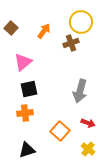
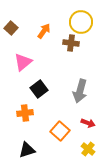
brown cross: rotated 28 degrees clockwise
black square: moved 10 px right; rotated 24 degrees counterclockwise
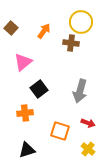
orange square: rotated 24 degrees counterclockwise
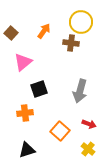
brown square: moved 5 px down
black square: rotated 18 degrees clockwise
red arrow: moved 1 px right, 1 px down
orange square: rotated 24 degrees clockwise
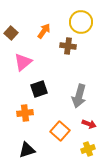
brown cross: moved 3 px left, 3 px down
gray arrow: moved 1 px left, 5 px down
yellow cross: rotated 32 degrees clockwise
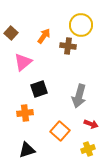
yellow circle: moved 3 px down
orange arrow: moved 5 px down
red arrow: moved 2 px right
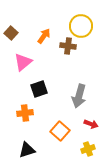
yellow circle: moved 1 px down
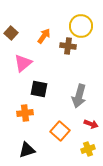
pink triangle: moved 1 px down
black square: rotated 30 degrees clockwise
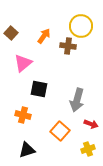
gray arrow: moved 2 px left, 4 px down
orange cross: moved 2 px left, 2 px down; rotated 21 degrees clockwise
